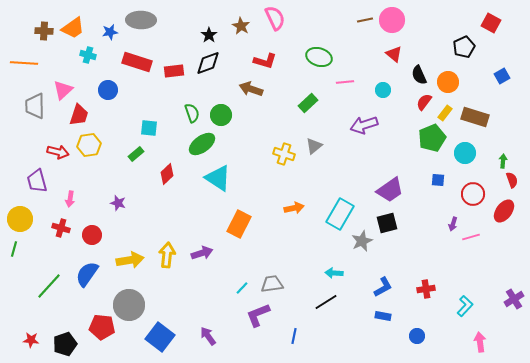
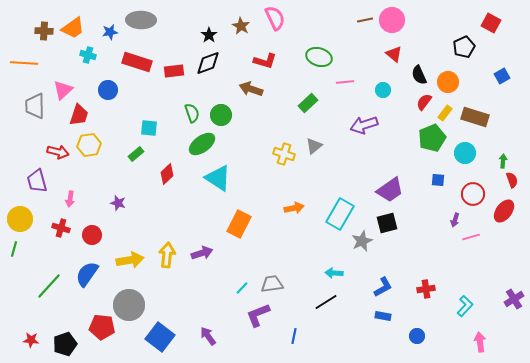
purple arrow at (453, 224): moved 2 px right, 4 px up
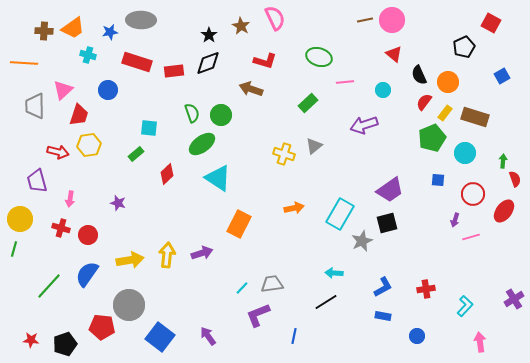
red semicircle at (512, 180): moved 3 px right, 1 px up
red circle at (92, 235): moved 4 px left
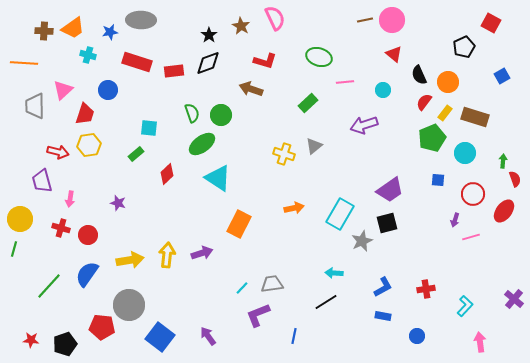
red trapezoid at (79, 115): moved 6 px right, 1 px up
purple trapezoid at (37, 181): moved 5 px right
purple cross at (514, 299): rotated 18 degrees counterclockwise
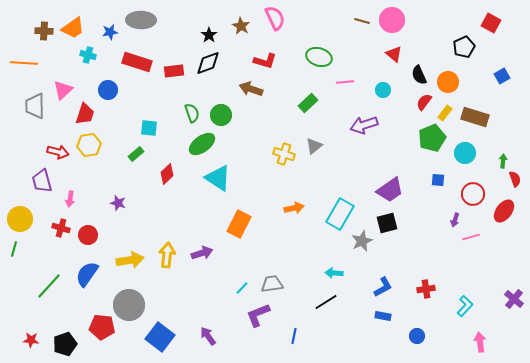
brown line at (365, 20): moved 3 px left, 1 px down; rotated 28 degrees clockwise
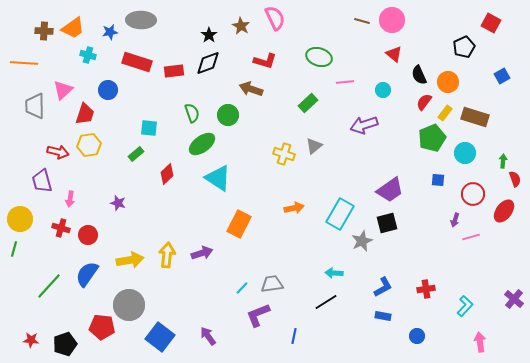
green circle at (221, 115): moved 7 px right
